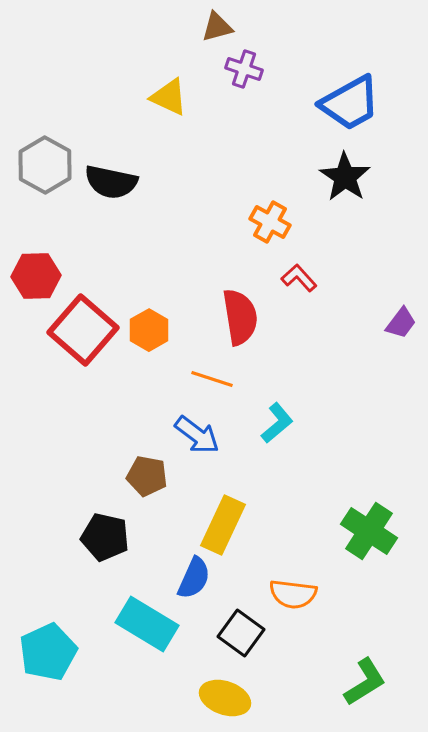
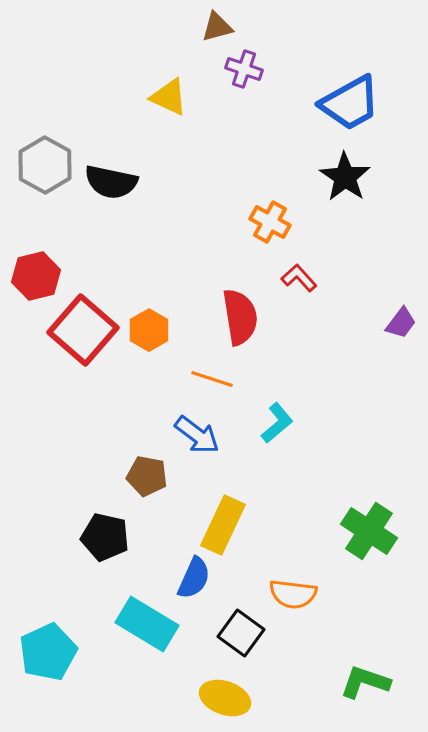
red hexagon: rotated 12 degrees counterclockwise
green L-shape: rotated 129 degrees counterclockwise
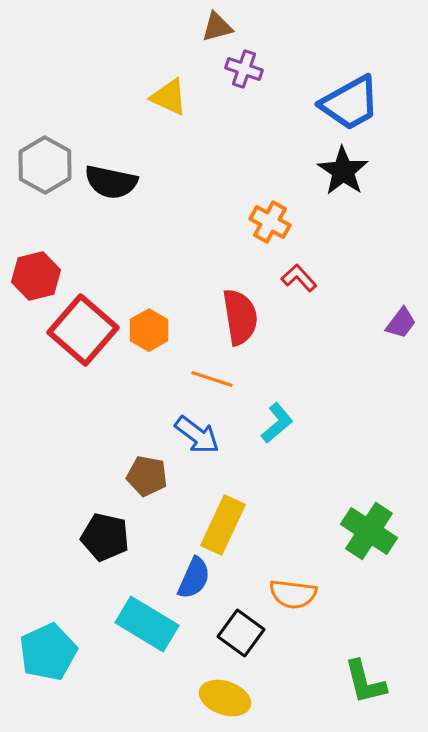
black star: moved 2 px left, 6 px up
green L-shape: rotated 123 degrees counterclockwise
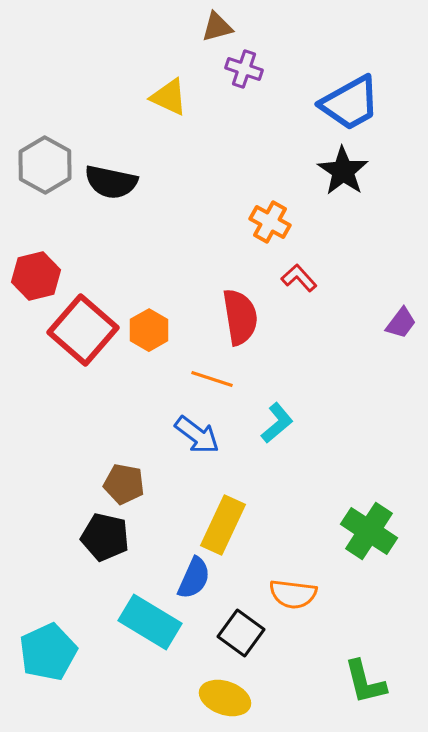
brown pentagon: moved 23 px left, 8 px down
cyan rectangle: moved 3 px right, 2 px up
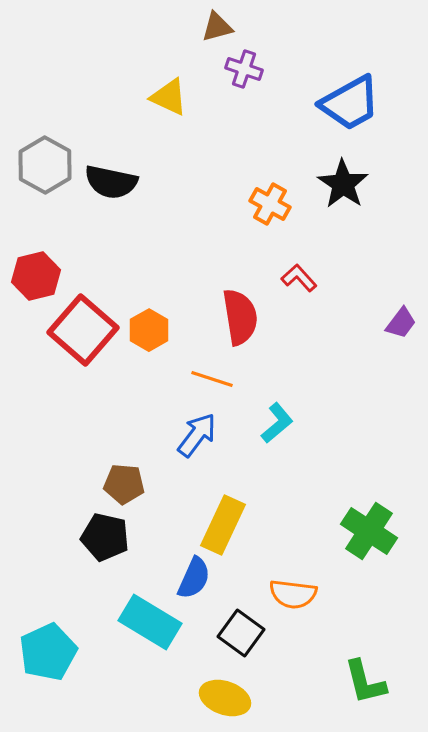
black star: moved 13 px down
orange cross: moved 18 px up
blue arrow: rotated 90 degrees counterclockwise
brown pentagon: rotated 6 degrees counterclockwise
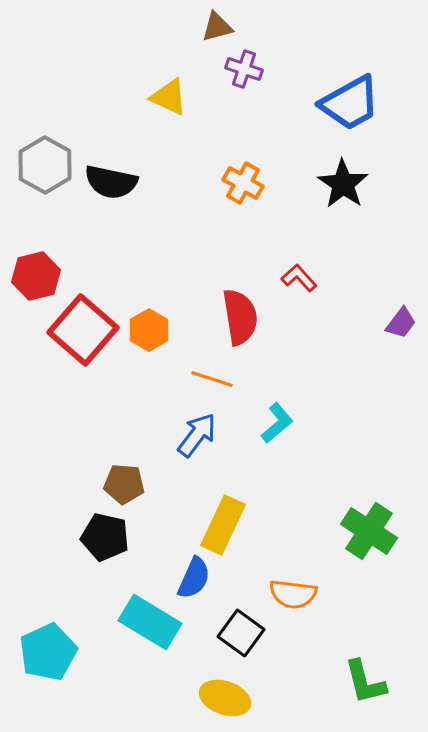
orange cross: moved 27 px left, 21 px up
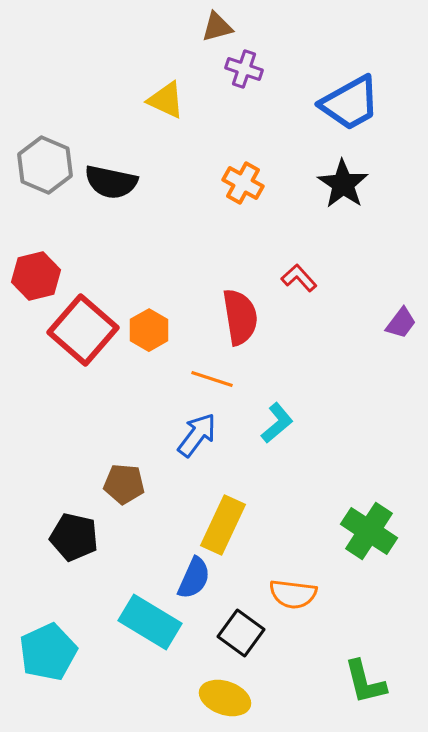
yellow triangle: moved 3 px left, 3 px down
gray hexagon: rotated 6 degrees counterclockwise
black pentagon: moved 31 px left
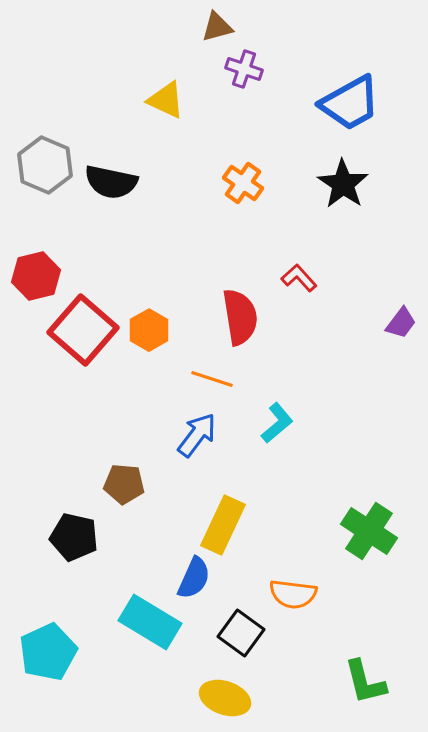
orange cross: rotated 6 degrees clockwise
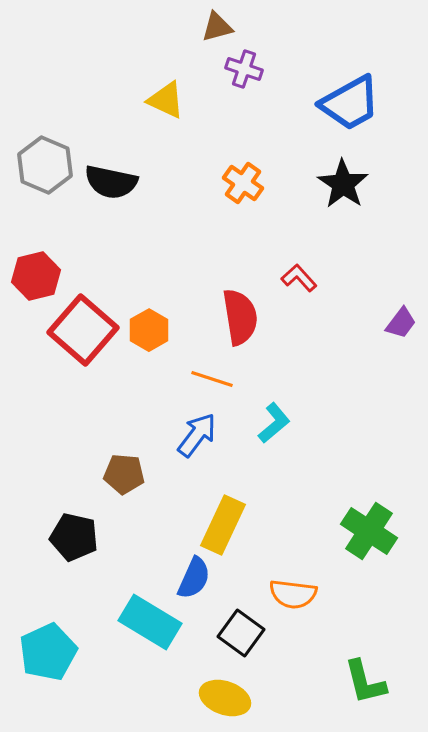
cyan L-shape: moved 3 px left
brown pentagon: moved 10 px up
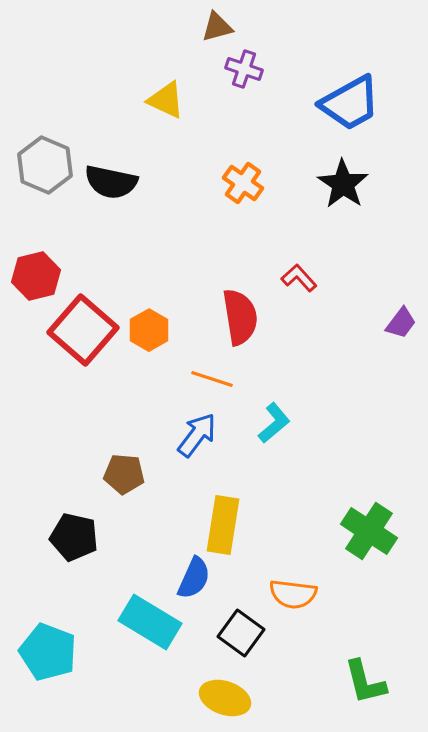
yellow rectangle: rotated 16 degrees counterclockwise
cyan pentagon: rotated 26 degrees counterclockwise
